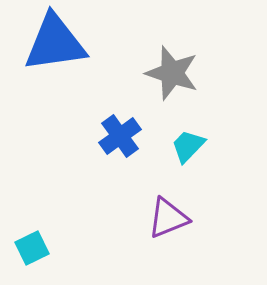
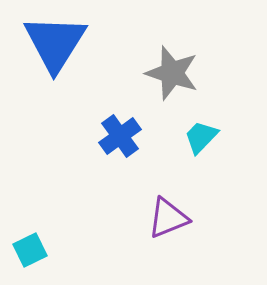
blue triangle: rotated 50 degrees counterclockwise
cyan trapezoid: moved 13 px right, 9 px up
cyan square: moved 2 px left, 2 px down
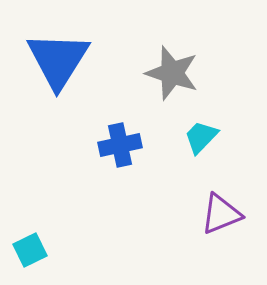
blue triangle: moved 3 px right, 17 px down
blue cross: moved 9 px down; rotated 24 degrees clockwise
purple triangle: moved 53 px right, 4 px up
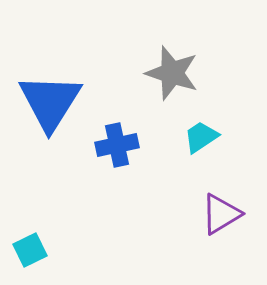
blue triangle: moved 8 px left, 42 px down
cyan trapezoid: rotated 12 degrees clockwise
blue cross: moved 3 px left
purple triangle: rotated 9 degrees counterclockwise
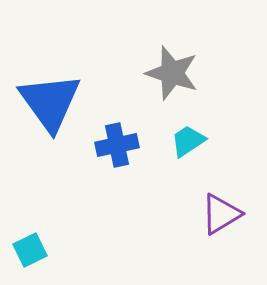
blue triangle: rotated 8 degrees counterclockwise
cyan trapezoid: moved 13 px left, 4 px down
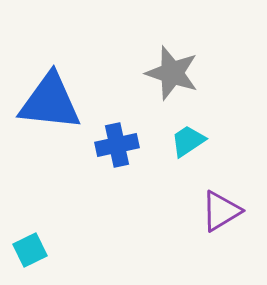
blue triangle: rotated 48 degrees counterclockwise
purple triangle: moved 3 px up
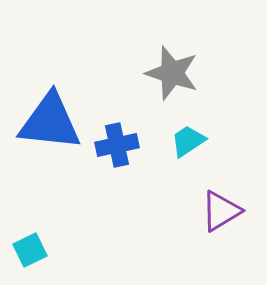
blue triangle: moved 20 px down
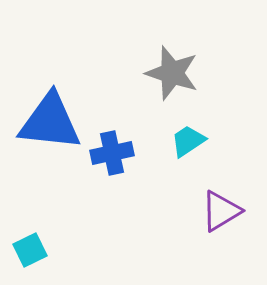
blue cross: moved 5 px left, 8 px down
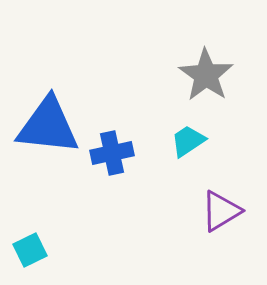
gray star: moved 34 px right, 2 px down; rotated 16 degrees clockwise
blue triangle: moved 2 px left, 4 px down
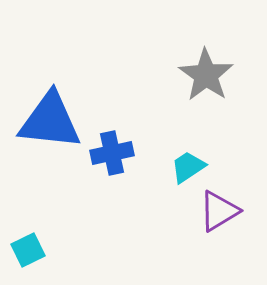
blue triangle: moved 2 px right, 5 px up
cyan trapezoid: moved 26 px down
purple triangle: moved 2 px left
cyan square: moved 2 px left
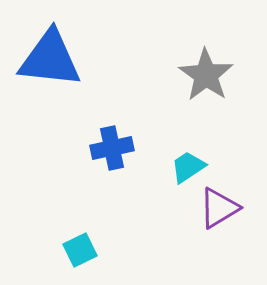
blue triangle: moved 62 px up
blue cross: moved 5 px up
purple triangle: moved 3 px up
cyan square: moved 52 px right
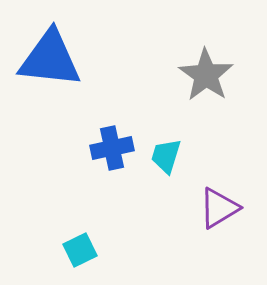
cyan trapezoid: moved 22 px left, 11 px up; rotated 39 degrees counterclockwise
